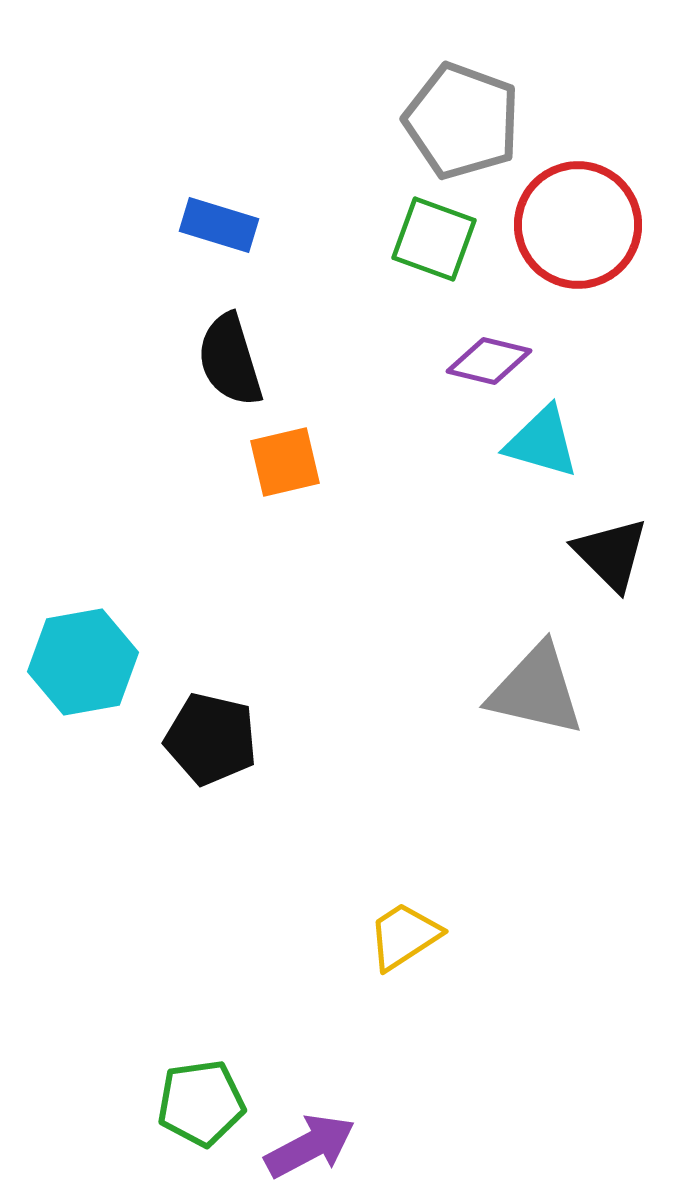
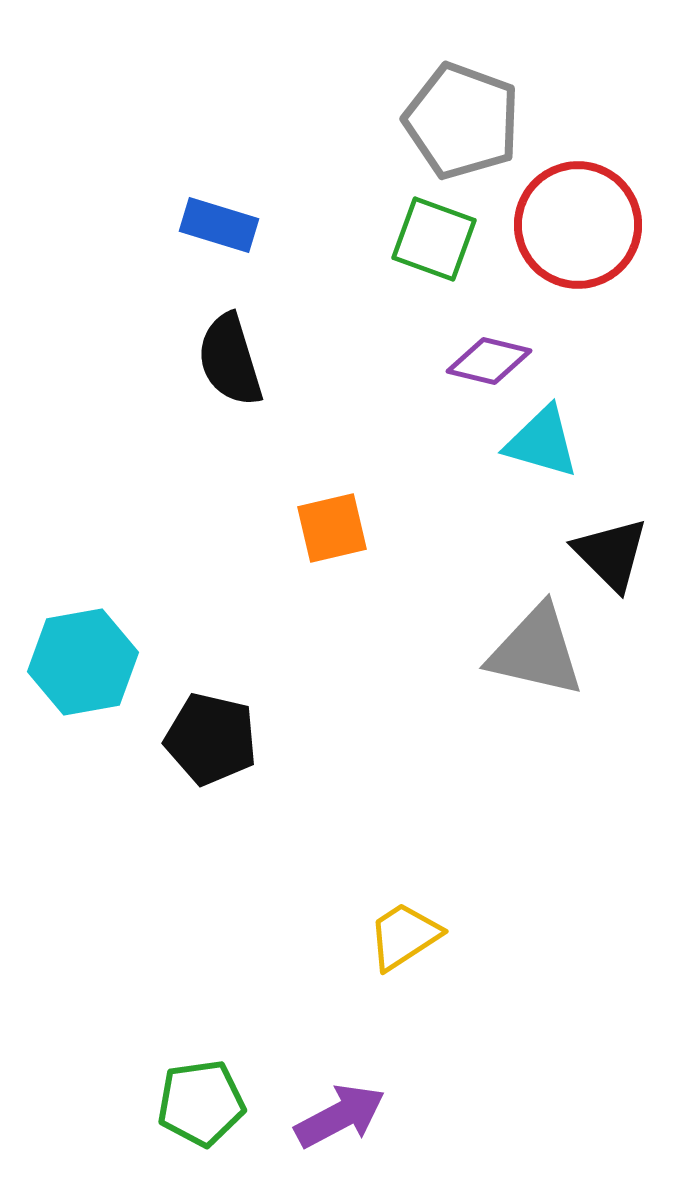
orange square: moved 47 px right, 66 px down
gray triangle: moved 39 px up
purple arrow: moved 30 px right, 30 px up
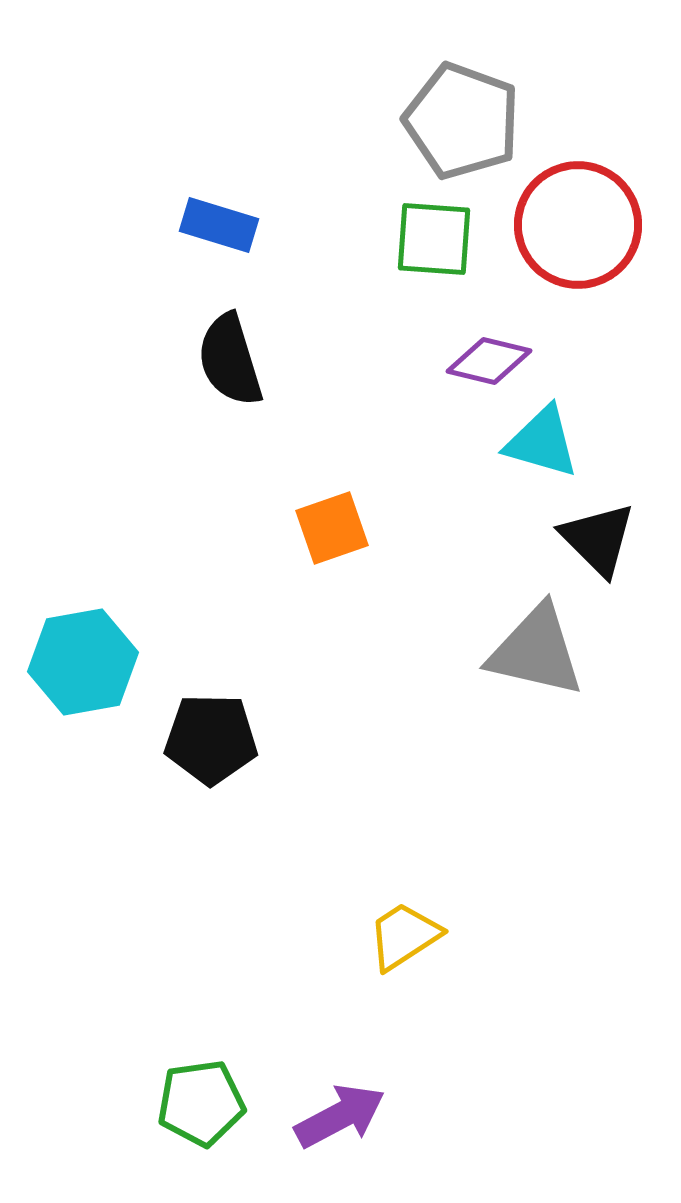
green square: rotated 16 degrees counterclockwise
orange square: rotated 6 degrees counterclockwise
black triangle: moved 13 px left, 15 px up
black pentagon: rotated 12 degrees counterclockwise
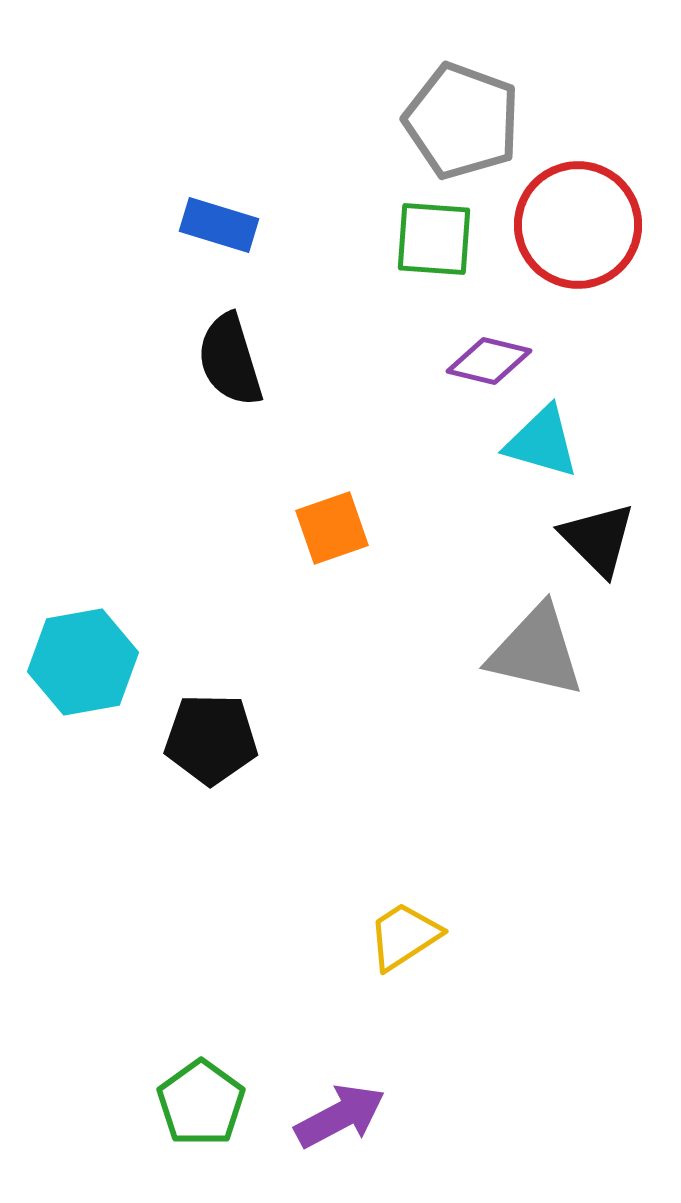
green pentagon: rotated 28 degrees counterclockwise
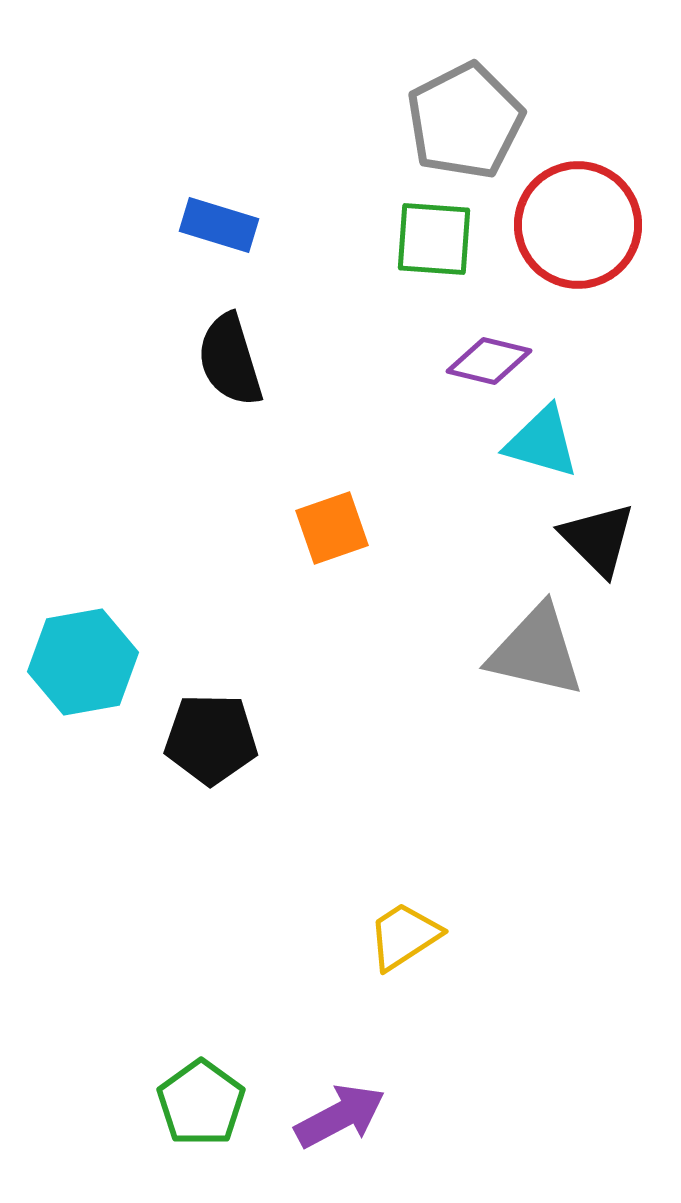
gray pentagon: moved 3 px right; rotated 25 degrees clockwise
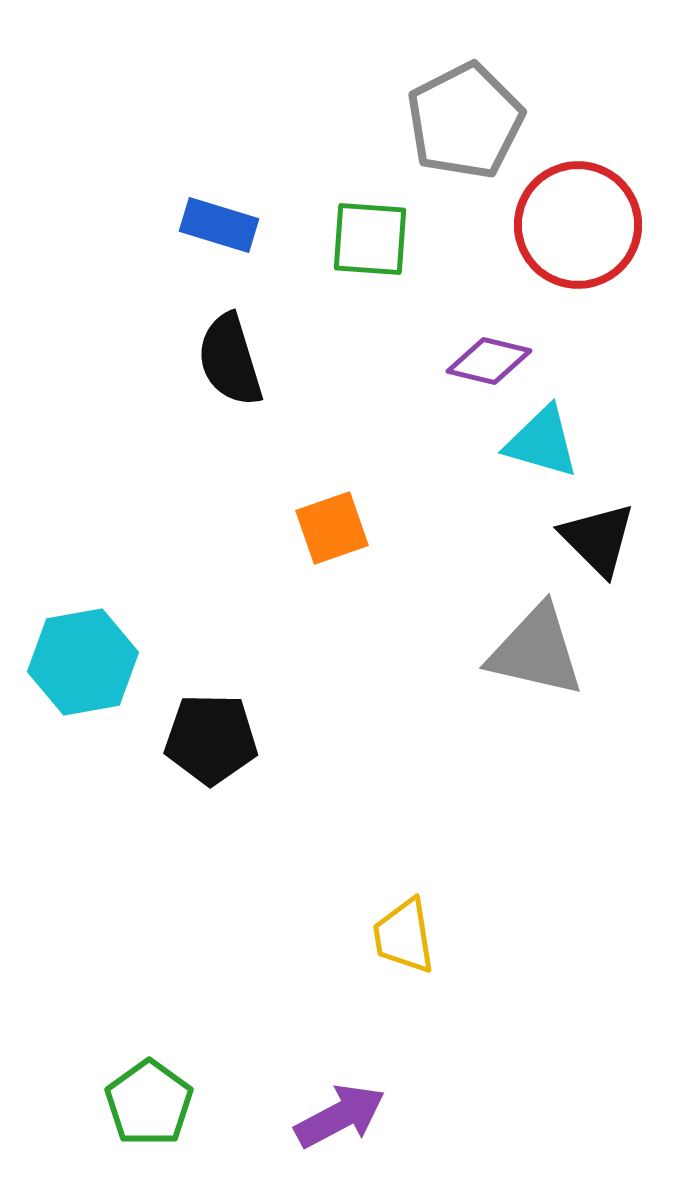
green square: moved 64 px left
yellow trapezoid: rotated 66 degrees counterclockwise
green pentagon: moved 52 px left
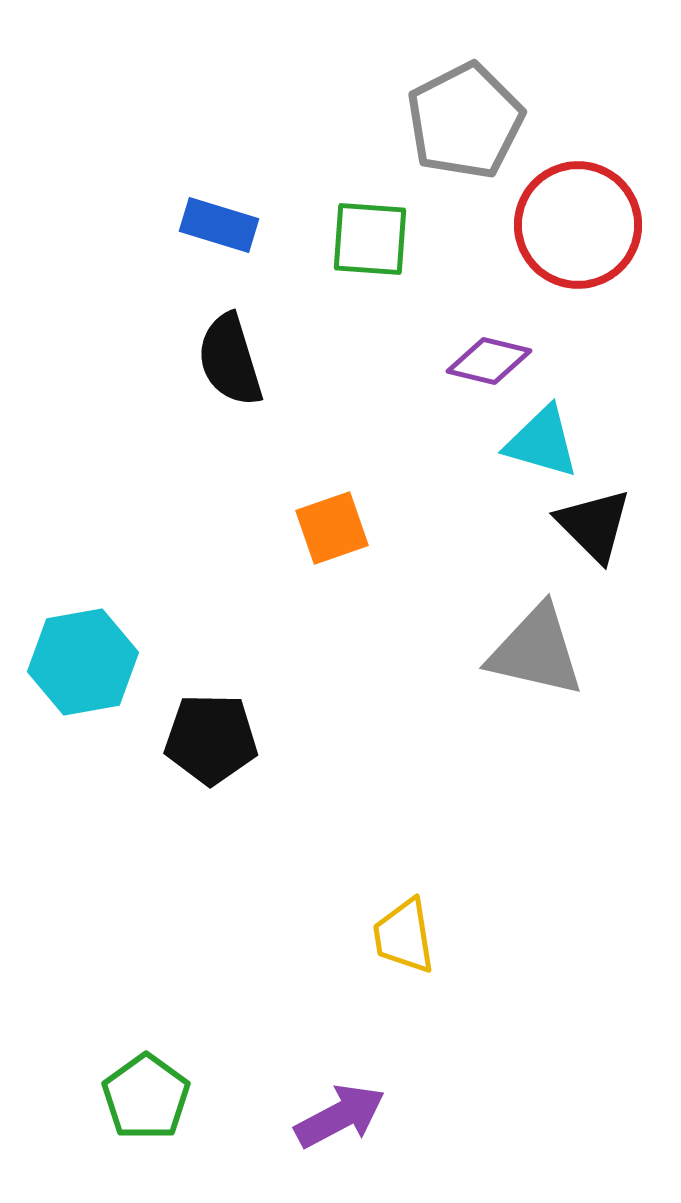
black triangle: moved 4 px left, 14 px up
green pentagon: moved 3 px left, 6 px up
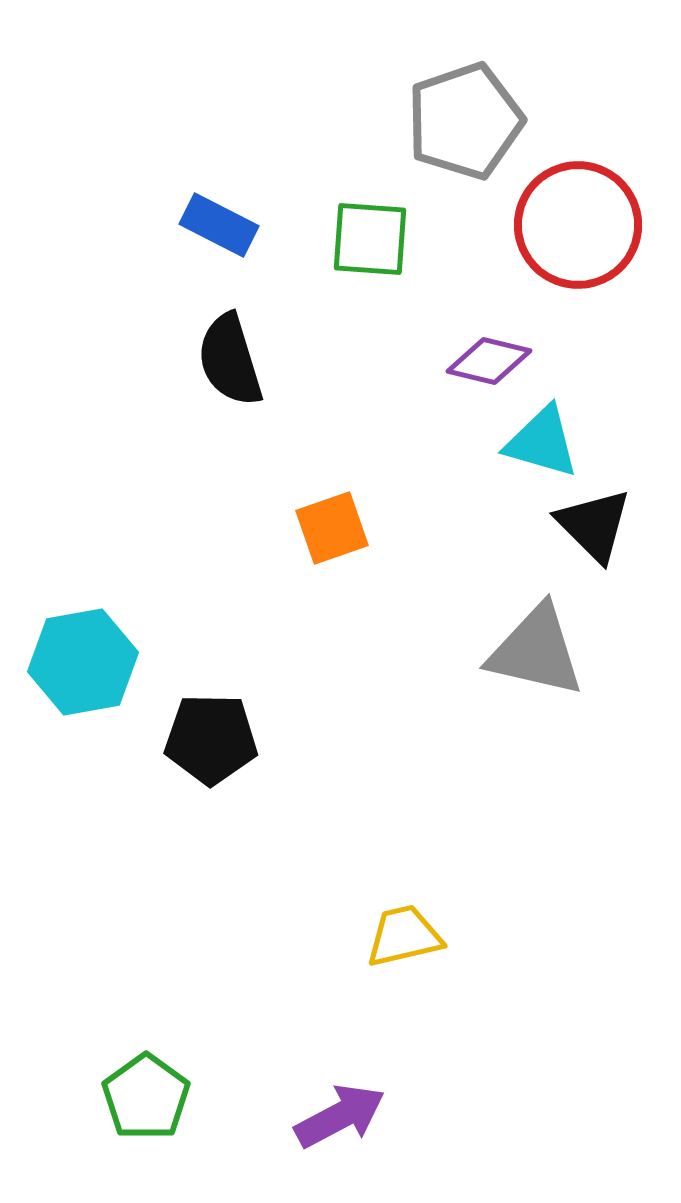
gray pentagon: rotated 8 degrees clockwise
blue rectangle: rotated 10 degrees clockwise
yellow trapezoid: rotated 86 degrees clockwise
